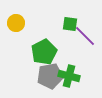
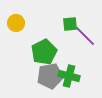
green square: rotated 14 degrees counterclockwise
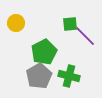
gray pentagon: moved 11 px left; rotated 20 degrees counterclockwise
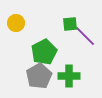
green cross: rotated 15 degrees counterclockwise
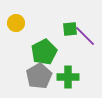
green square: moved 5 px down
green cross: moved 1 px left, 1 px down
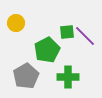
green square: moved 3 px left, 3 px down
green pentagon: moved 3 px right, 2 px up
gray pentagon: moved 13 px left
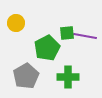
green square: moved 1 px down
purple line: rotated 35 degrees counterclockwise
green pentagon: moved 2 px up
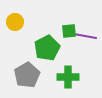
yellow circle: moved 1 px left, 1 px up
green square: moved 2 px right, 2 px up
gray pentagon: moved 1 px right, 1 px up
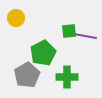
yellow circle: moved 1 px right, 4 px up
green pentagon: moved 4 px left, 5 px down
green cross: moved 1 px left
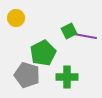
green square: rotated 21 degrees counterclockwise
gray pentagon: rotated 25 degrees counterclockwise
